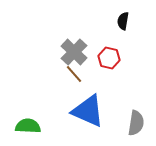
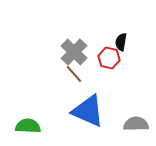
black semicircle: moved 2 px left, 21 px down
gray semicircle: moved 1 px down; rotated 100 degrees counterclockwise
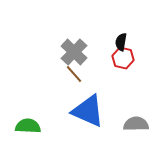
red hexagon: moved 14 px right
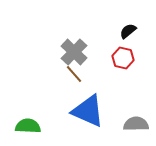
black semicircle: moved 7 px right, 11 px up; rotated 42 degrees clockwise
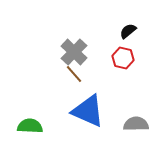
green semicircle: moved 2 px right
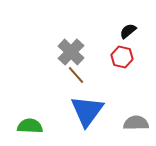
gray cross: moved 3 px left
red hexagon: moved 1 px left, 1 px up
brown line: moved 2 px right, 1 px down
blue triangle: moved 1 px left; rotated 42 degrees clockwise
gray semicircle: moved 1 px up
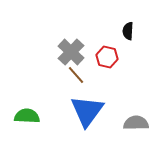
black semicircle: rotated 48 degrees counterclockwise
red hexagon: moved 15 px left
green semicircle: moved 3 px left, 10 px up
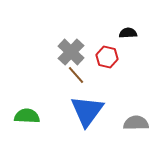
black semicircle: moved 2 px down; rotated 84 degrees clockwise
